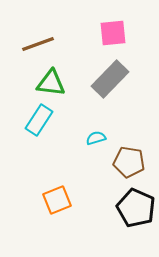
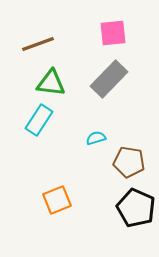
gray rectangle: moved 1 px left
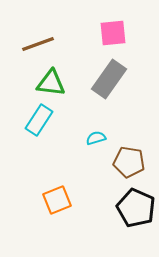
gray rectangle: rotated 9 degrees counterclockwise
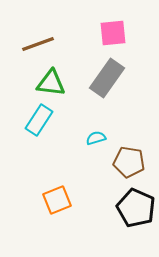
gray rectangle: moved 2 px left, 1 px up
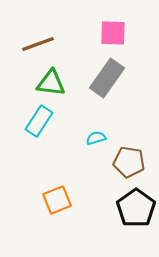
pink square: rotated 8 degrees clockwise
cyan rectangle: moved 1 px down
black pentagon: rotated 12 degrees clockwise
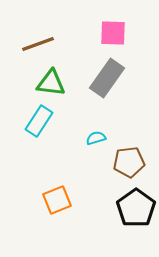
brown pentagon: rotated 16 degrees counterclockwise
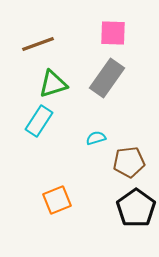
green triangle: moved 2 px right, 1 px down; rotated 24 degrees counterclockwise
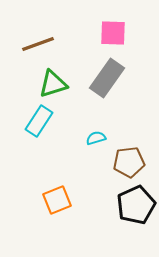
black pentagon: moved 3 px up; rotated 12 degrees clockwise
